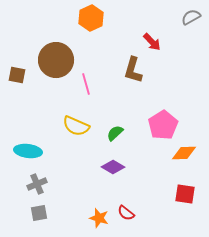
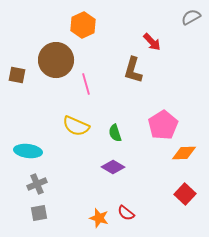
orange hexagon: moved 8 px left, 7 px down
green semicircle: rotated 66 degrees counterclockwise
red square: rotated 35 degrees clockwise
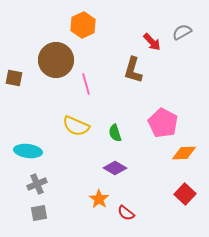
gray semicircle: moved 9 px left, 15 px down
brown square: moved 3 px left, 3 px down
pink pentagon: moved 2 px up; rotated 12 degrees counterclockwise
purple diamond: moved 2 px right, 1 px down
orange star: moved 19 px up; rotated 18 degrees clockwise
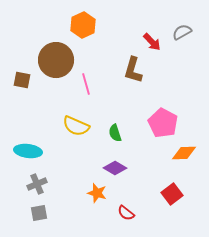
brown square: moved 8 px right, 2 px down
red square: moved 13 px left; rotated 10 degrees clockwise
orange star: moved 2 px left, 6 px up; rotated 18 degrees counterclockwise
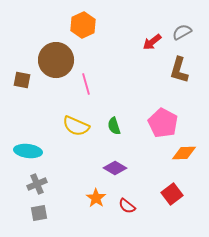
red arrow: rotated 96 degrees clockwise
brown L-shape: moved 46 px right
green semicircle: moved 1 px left, 7 px up
orange star: moved 1 px left, 5 px down; rotated 18 degrees clockwise
red semicircle: moved 1 px right, 7 px up
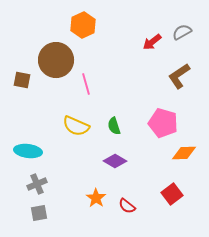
brown L-shape: moved 6 px down; rotated 40 degrees clockwise
pink pentagon: rotated 12 degrees counterclockwise
purple diamond: moved 7 px up
